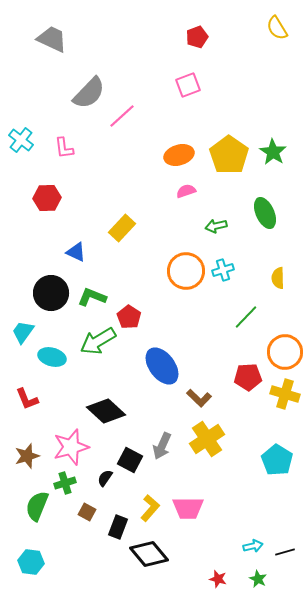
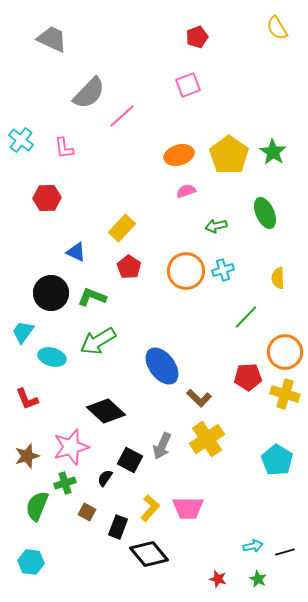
red pentagon at (129, 317): moved 50 px up
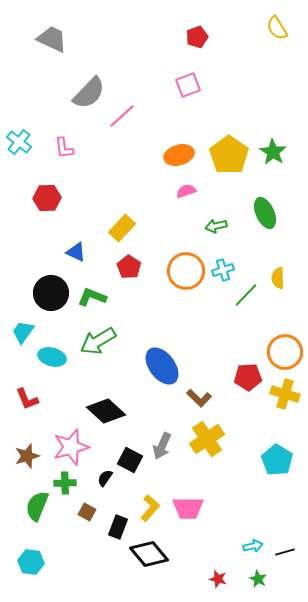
cyan cross at (21, 140): moved 2 px left, 2 px down
green line at (246, 317): moved 22 px up
green cross at (65, 483): rotated 15 degrees clockwise
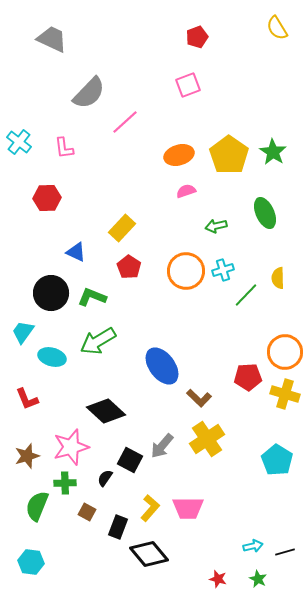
pink line at (122, 116): moved 3 px right, 6 px down
gray arrow at (162, 446): rotated 16 degrees clockwise
